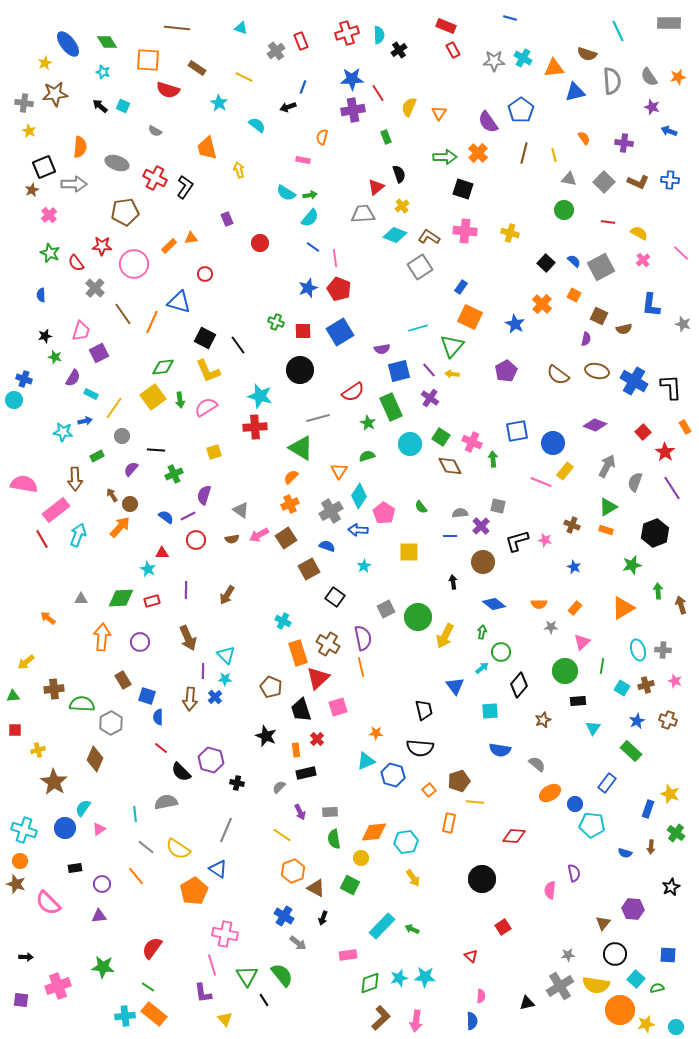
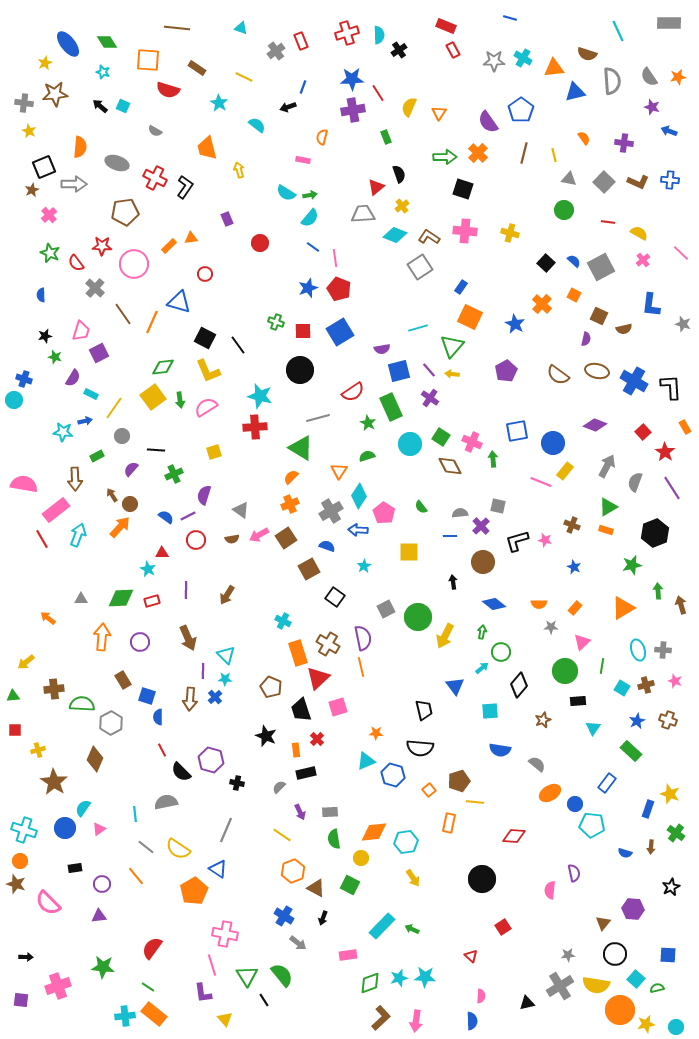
red line at (161, 748): moved 1 px right, 2 px down; rotated 24 degrees clockwise
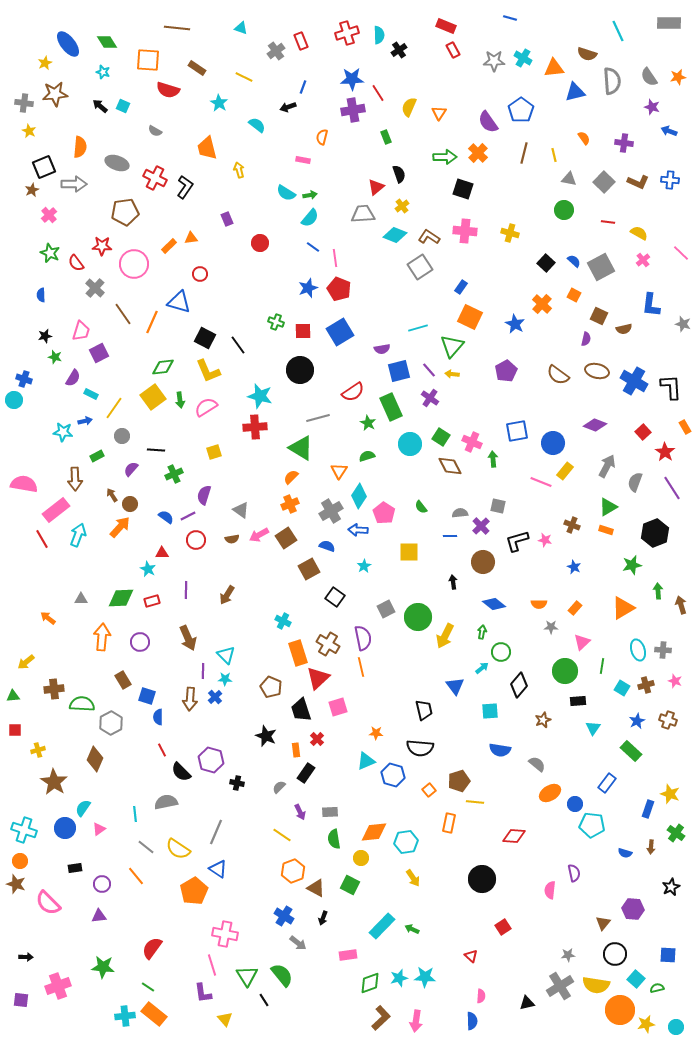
red circle at (205, 274): moved 5 px left
black rectangle at (306, 773): rotated 42 degrees counterclockwise
gray line at (226, 830): moved 10 px left, 2 px down
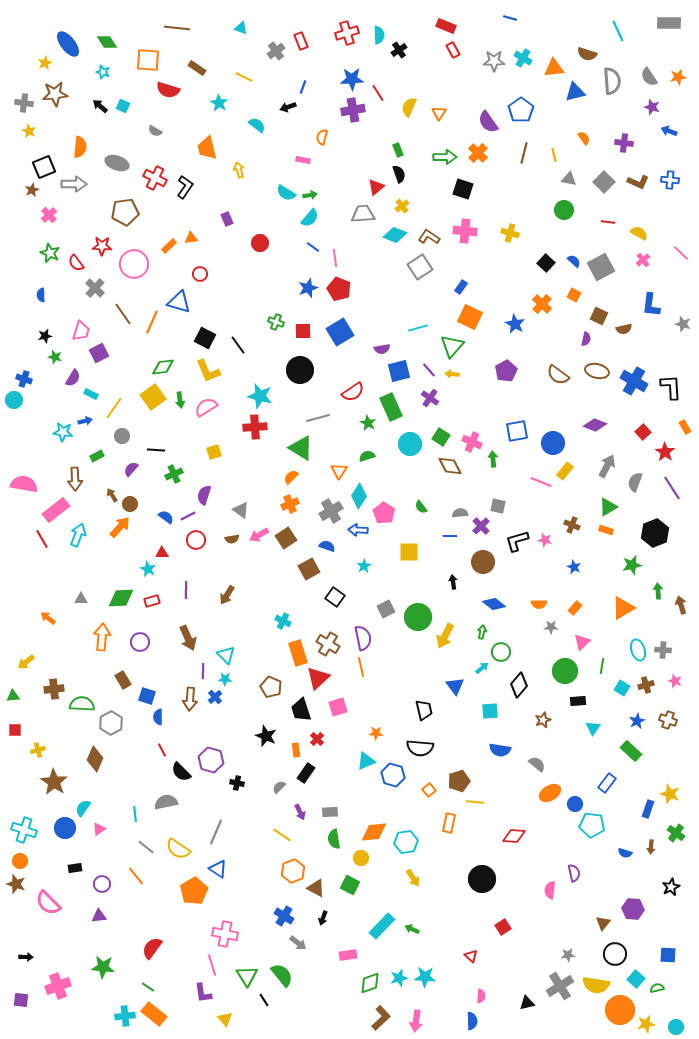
green rectangle at (386, 137): moved 12 px right, 13 px down
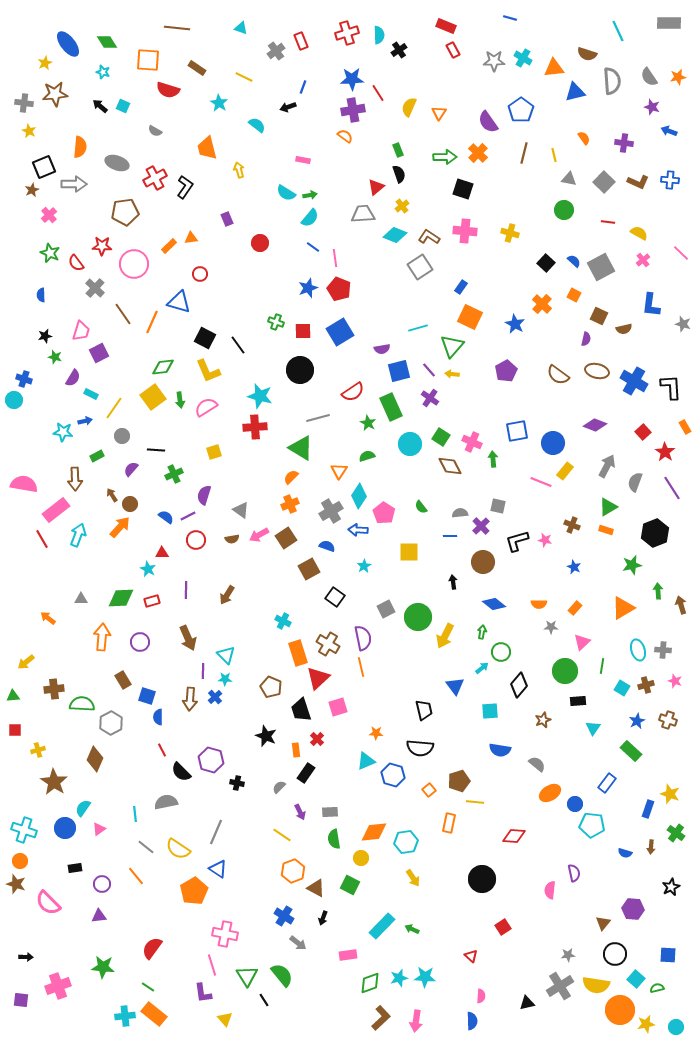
orange semicircle at (322, 137): moved 23 px right, 1 px up; rotated 112 degrees clockwise
red cross at (155, 178): rotated 35 degrees clockwise
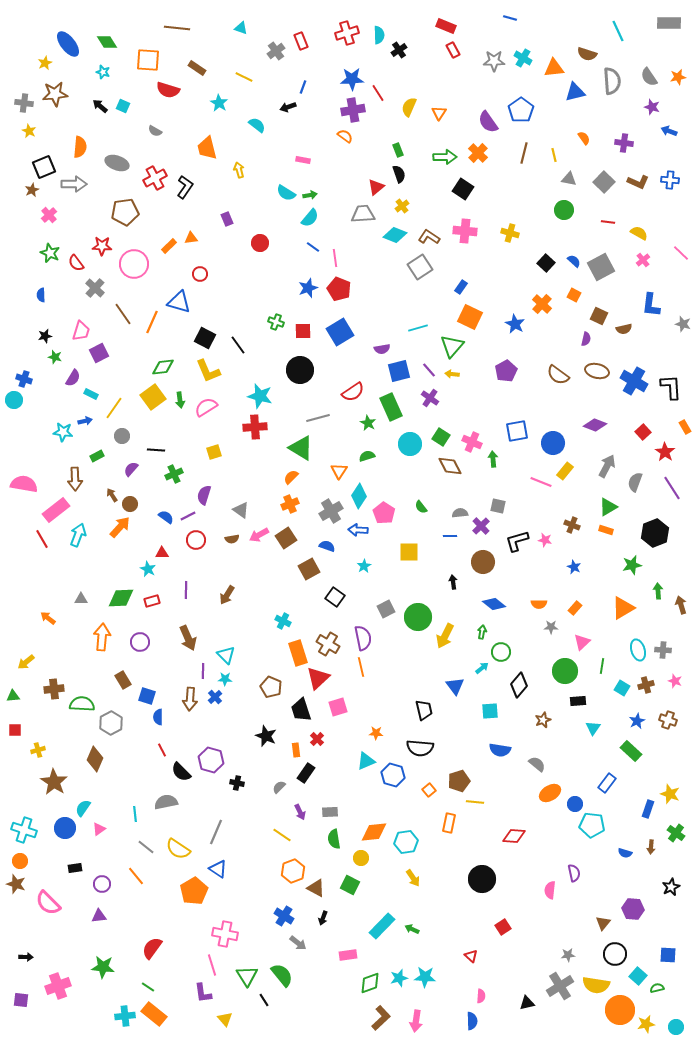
black square at (463, 189): rotated 15 degrees clockwise
cyan square at (636, 979): moved 2 px right, 3 px up
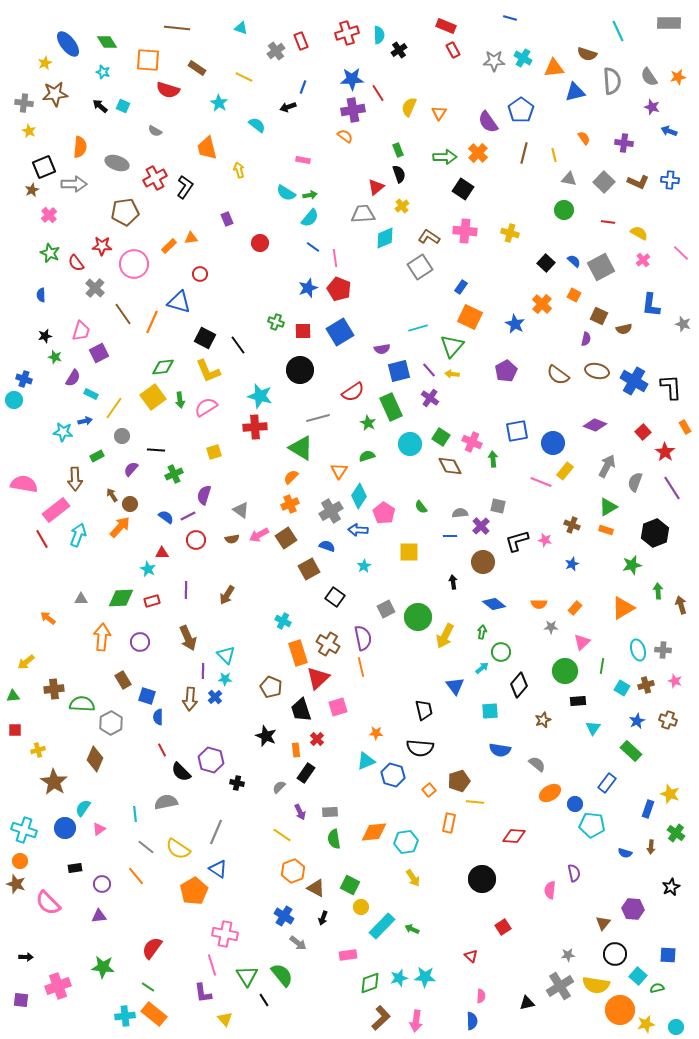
cyan diamond at (395, 235): moved 10 px left, 3 px down; rotated 45 degrees counterclockwise
blue star at (574, 567): moved 2 px left, 3 px up; rotated 24 degrees clockwise
yellow circle at (361, 858): moved 49 px down
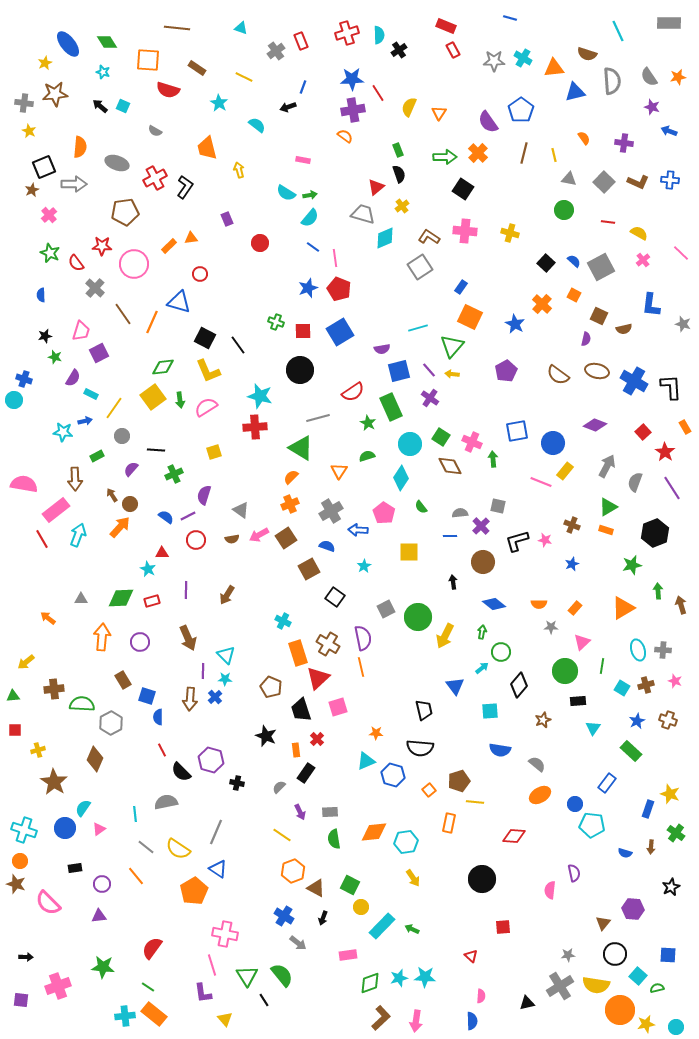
gray trapezoid at (363, 214): rotated 20 degrees clockwise
cyan diamond at (359, 496): moved 42 px right, 18 px up
orange ellipse at (550, 793): moved 10 px left, 2 px down
red square at (503, 927): rotated 28 degrees clockwise
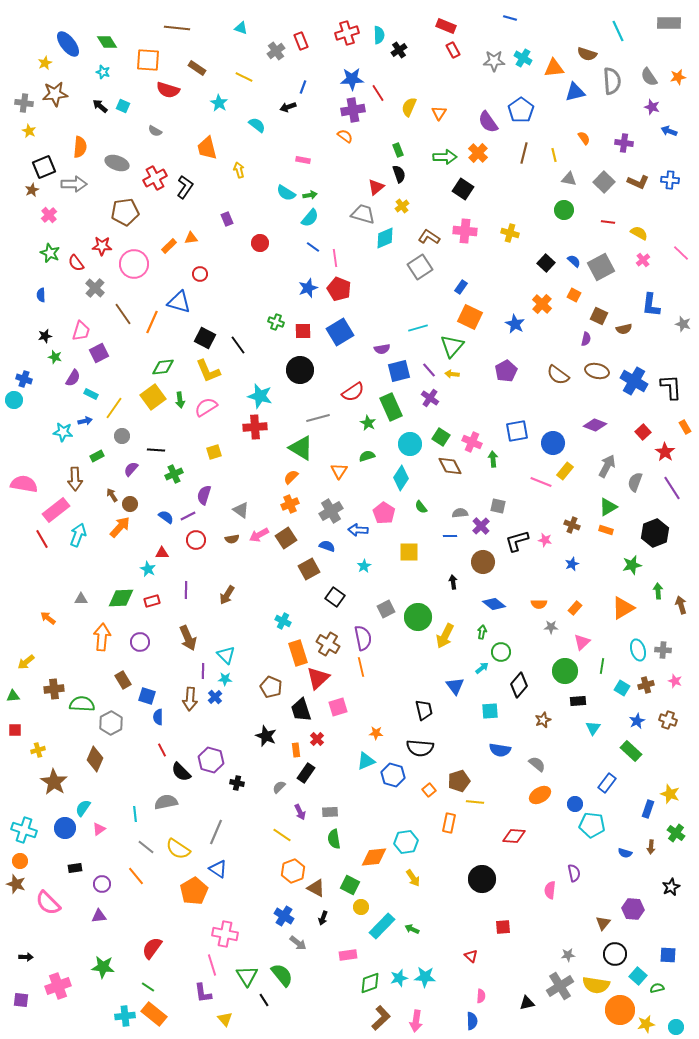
orange diamond at (374, 832): moved 25 px down
